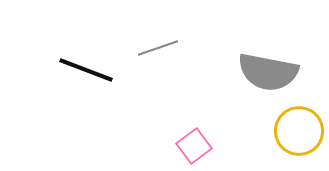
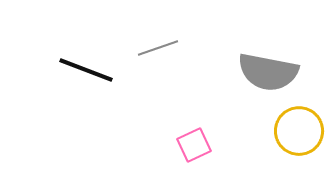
pink square: moved 1 px up; rotated 12 degrees clockwise
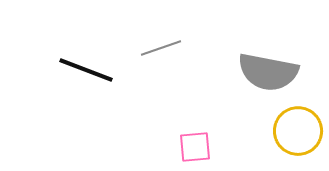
gray line: moved 3 px right
yellow circle: moved 1 px left
pink square: moved 1 px right, 2 px down; rotated 20 degrees clockwise
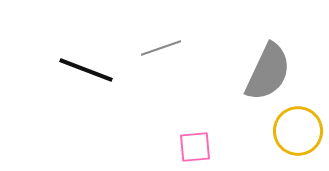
gray semicircle: rotated 76 degrees counterclockwise
